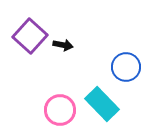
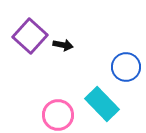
pink circle: moved 2 px left, 5 px down
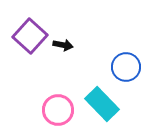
pink circle: moved 5 px up
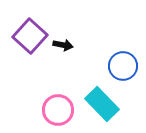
blue circle: moved 3 px left, 1 px up
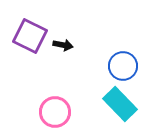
purple square: rotated 16 degrees counterclockwise
cyan rectangle: moved 18 px right
pink circle: moved 3 px left, 2 px down
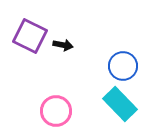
pink circle: moved 1 px right, 1 px up
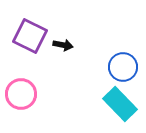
blue circle: moved 1 px down
pink circle: moved 35 px left, 17 px up
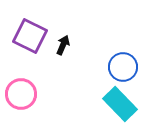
black arrow: rotated 78 degrees counterclockwise
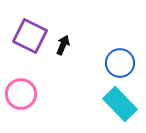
blue circle: moved 3 px left, 4 px up
